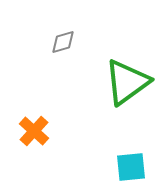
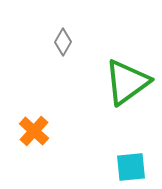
gray diamond: rotated 44 degrees counterclockwise
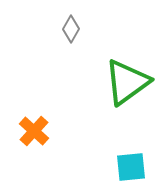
gray diamond: moved 8 px right, 13 px up
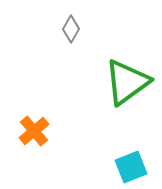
orange cross: rotated 8 degrees clockwise
cyan square: rotated 16 degrees counterclockwise
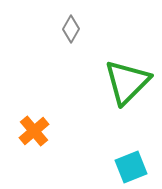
green triangle: rotated 9 degrees counterclockwise
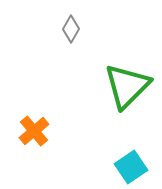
green triangle: moved 4 px down
cyan square: rotated 12 degrees counterclockwise
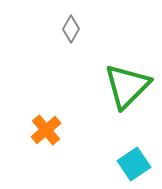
orange cross: moved 12 px right, 1 px up
cyan square: moved 3 px right, 3 px up
